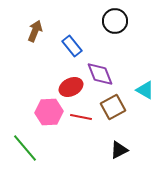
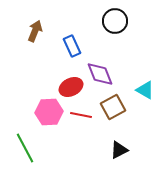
blue rectangle: rotated 15 degrees clockwise
red line: moved 2 px up
green line: rotated 12 degrees clockwise
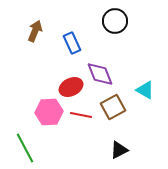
blue rectangle: moved 3 px up
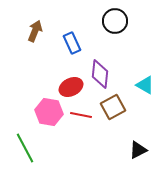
purple diamond: rotated 28 degrees clockwise
cyan triangle: moved 5 px up
pink hexagon: rotated 12 degrees clockwise
black triangle: moved 19 px right
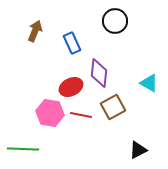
purple diamond: moved 1 px left, 1 px up
cyan triangle: moved 4 px right, 2 px up
pink hexagon: moved 1 px right, 1 px down
green line: moved 2 px left, 1 px down; rotated 60 degrees counterclockwise
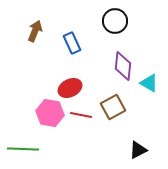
purple diamond: moved 24 px right, 7 px up
red ellipse: moved 1 px left, 1 px down
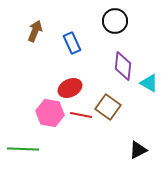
brown square: moved 5 px left; rotated 25 degrees counterclockwise
